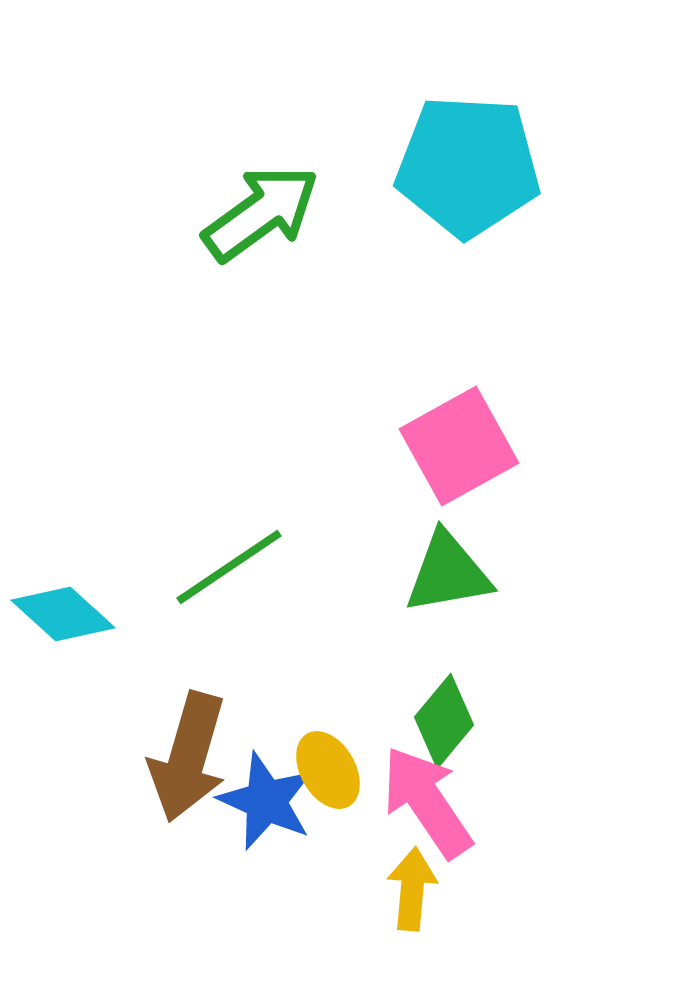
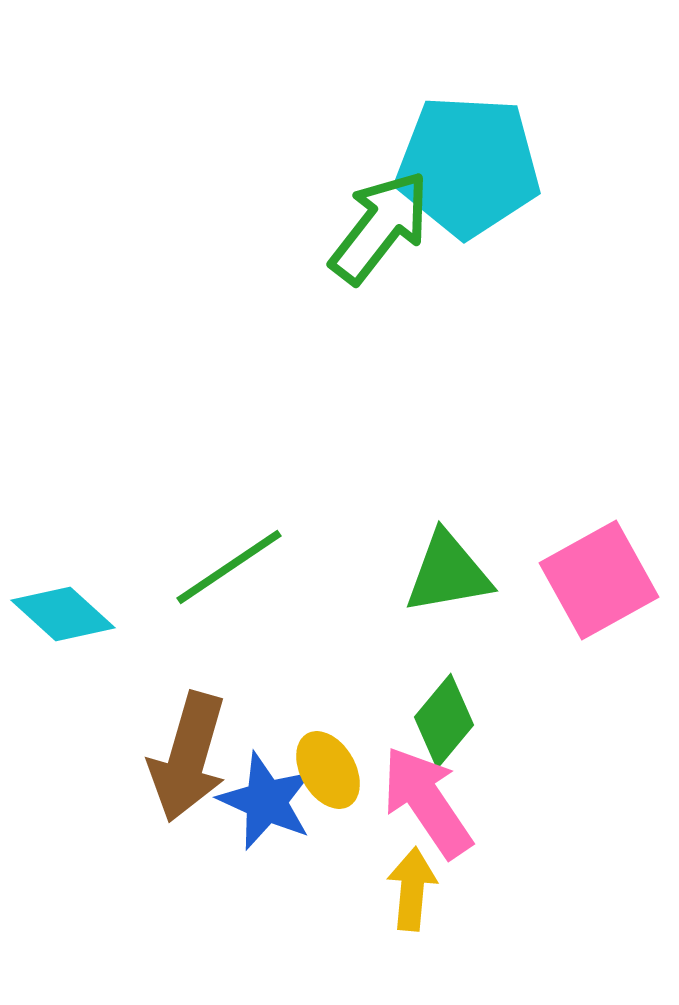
green arrow: moved 119 px right, 14 px down; rotated 16 degrees counterclockwise
pink square: moved 140 px right, 134 px down
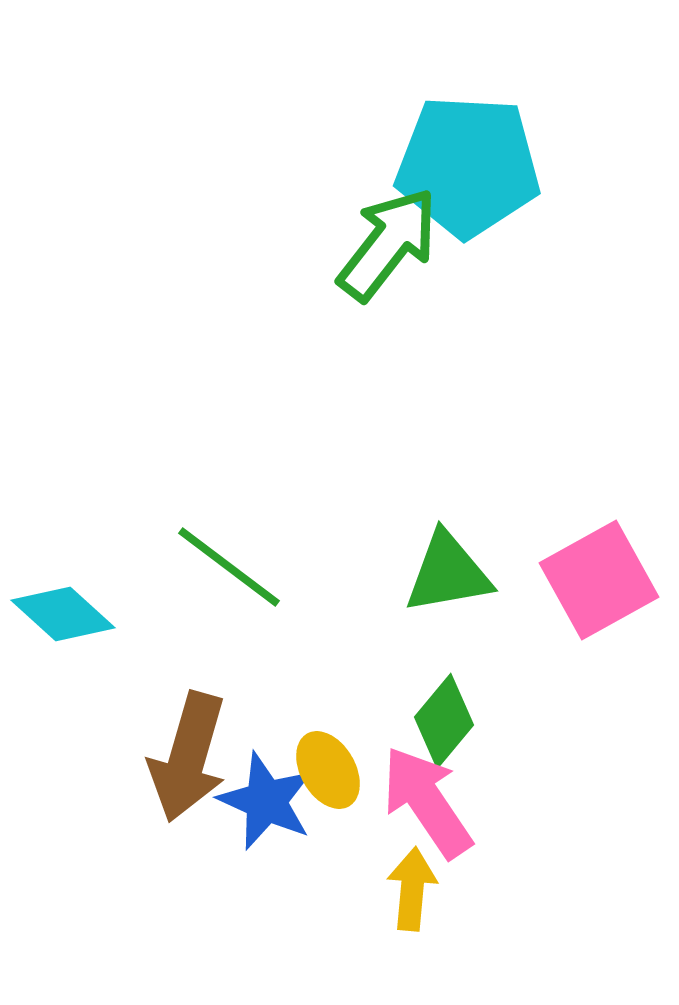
green arrow: moved 8 px right, 17 px down
green line: rotated 71 degrees clockwise
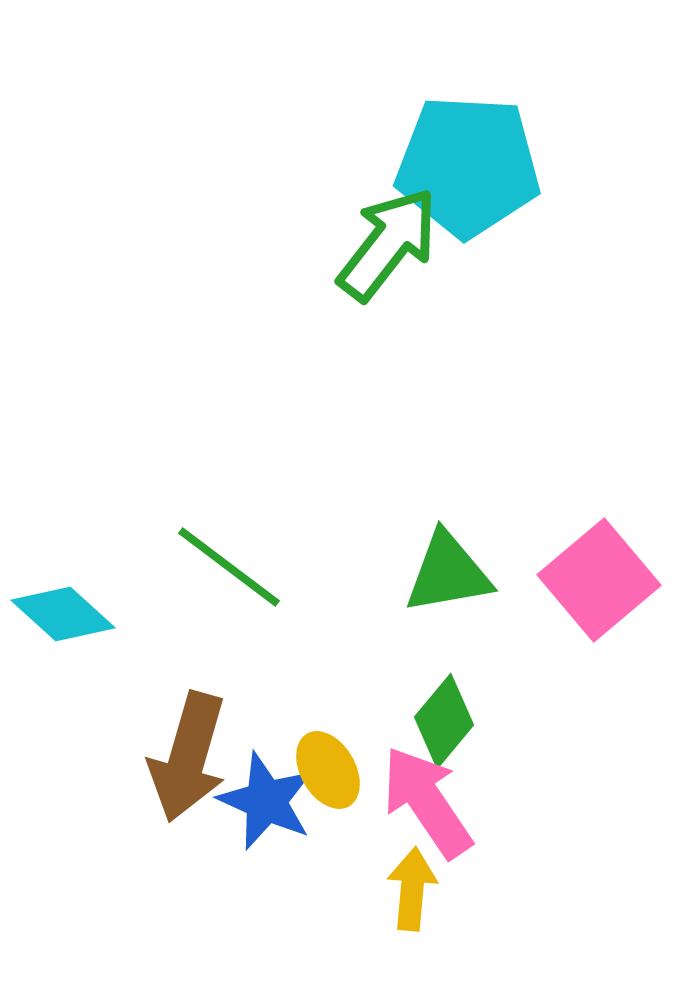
pink square: rotated 11 degrees counterclockwise
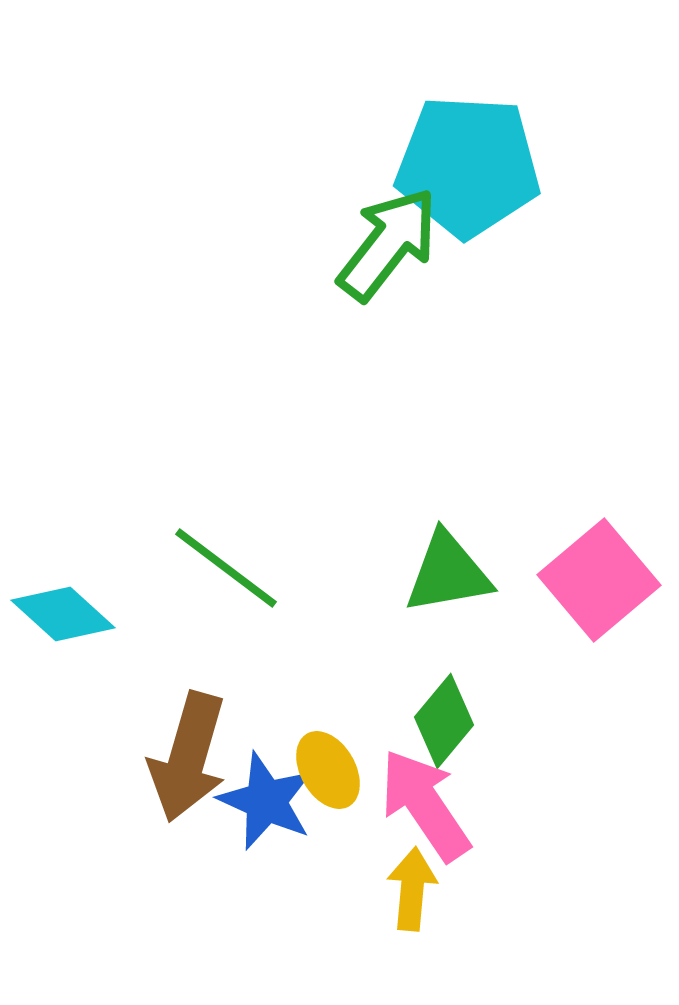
green line: moved 3 px left, 1 px down
pink arrow: moved 2 px left, 3 px down
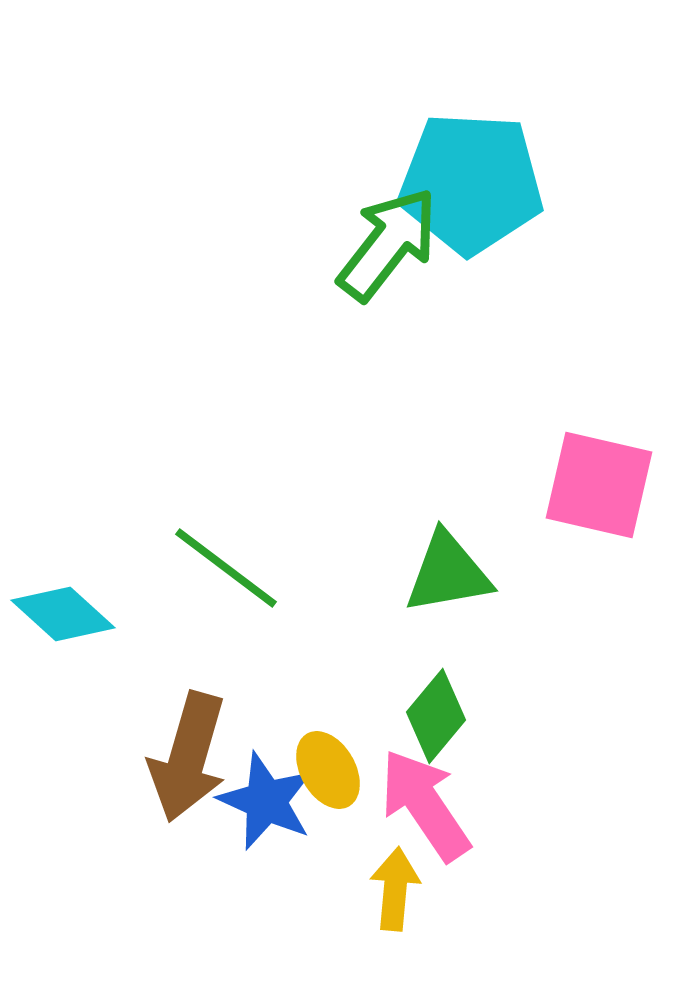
cyan pentagon: moved 3 px right, 17 px down
pink square: moved 95 px up; rotated 37 degrees counterclockwise
green diamond: moved 8 px left, 5 px up
yellow arrow: moved 17 px left
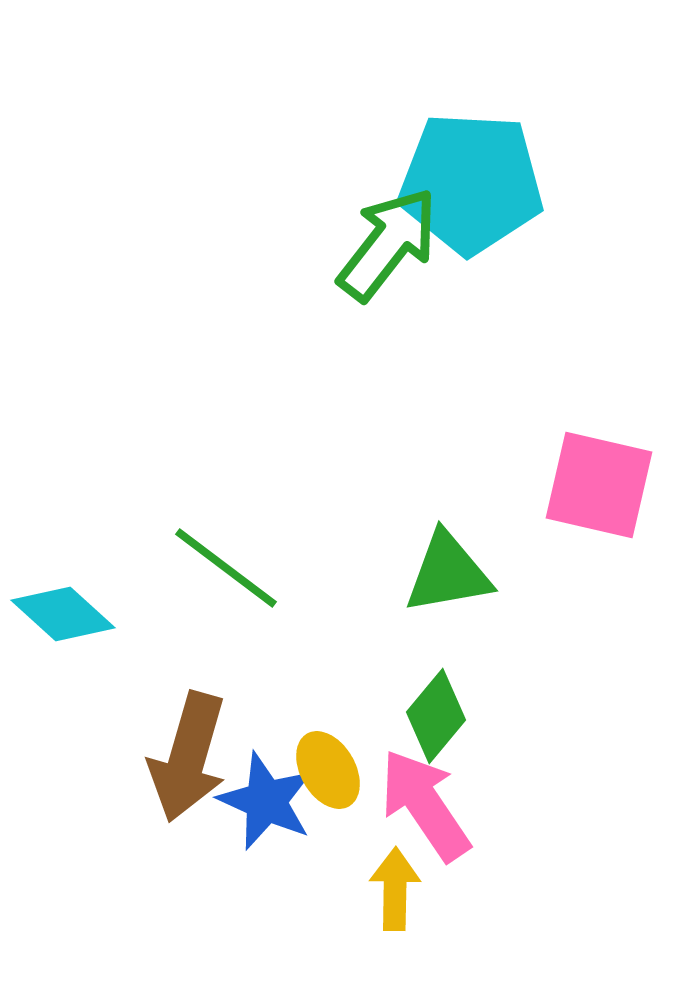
yellow arrow: rotated 4 degrees counterclockwise
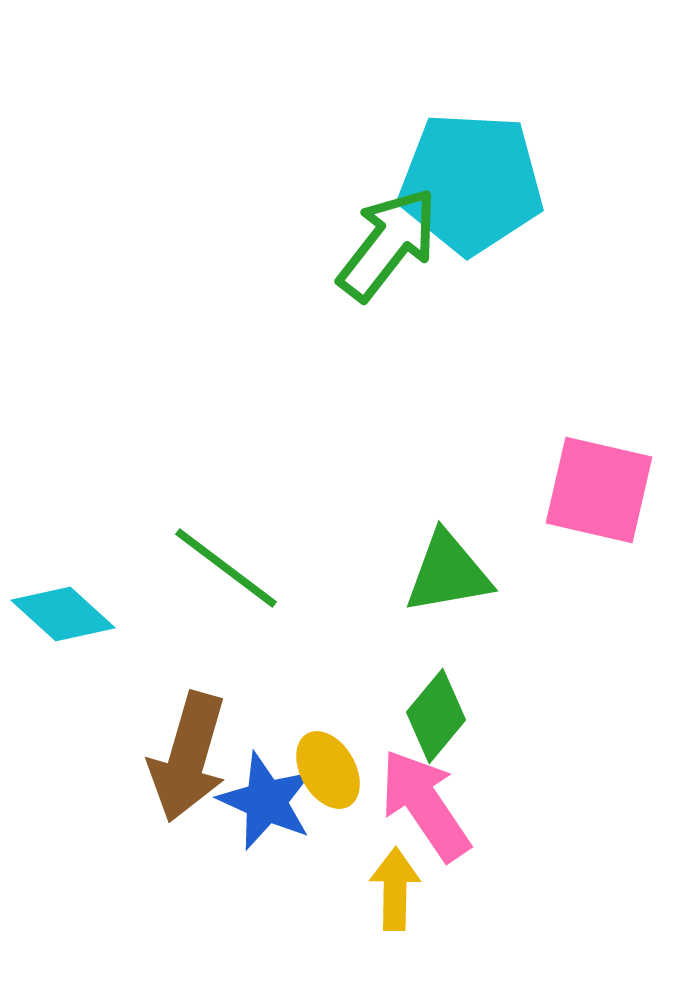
pink square: moved 5 px down
